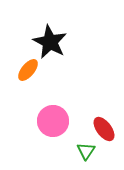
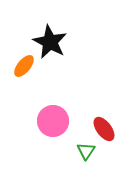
orange ellipse: moved 4 px left, 4 px up
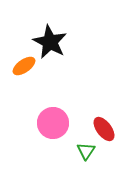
orange ellipse: rotated 15 degrees clockwise
pink circle: moved 2 px down
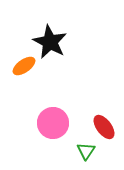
red ellipse: moved 2 px up
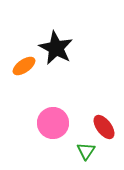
black star: moved 6 px right, 6 px down
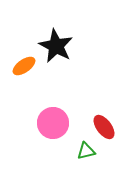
black star: moved 2 px up
green triangle: rotated 42 degrees clockwise
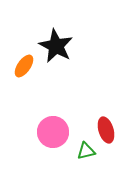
orange ellipse: rotated 20 degrees counterclockwise
pink circle: moved 9 px down
red ellipse: moved 2 px right, 3 px down; rotated 20 degrees clockwise
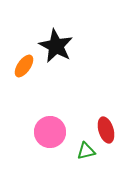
pink circle: moved 3 px left
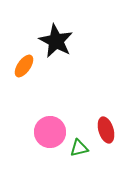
black star: moved 5 px up
green triangle: moved 7 px left, 3 px up
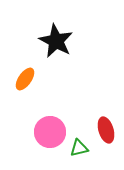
orange ellipse: moved 1 px right, 13 px down
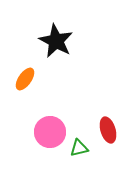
red ellipse: moved 2 px right
